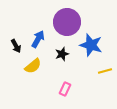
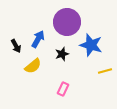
pink rectangle: moved 2 px left
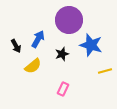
purple circle: moved 2 px right, 2 px up
